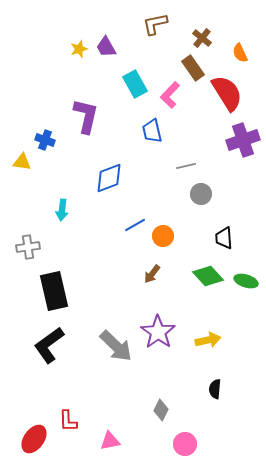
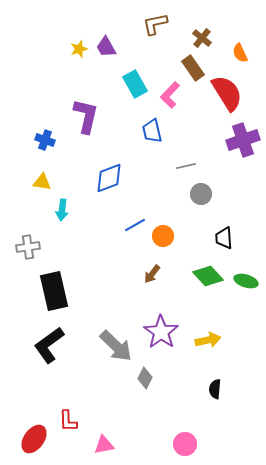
yellow triangle: moved 20 px right, 20 px down
purple star: moved 3 px right
gray diamond: moved 16 px left, 32 px up
pink triangle: moved 6 px left, 4 px down
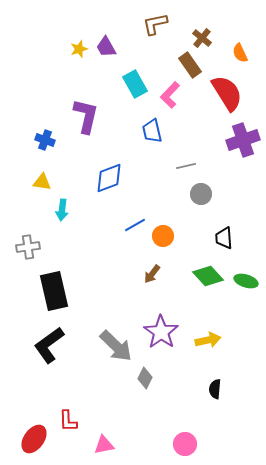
brown rectangle: moved 3 px left, 3 px up
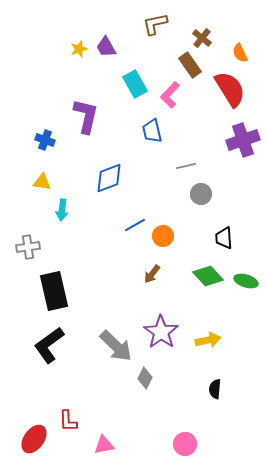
red semicircle: moved 3 px right, 4 px up
